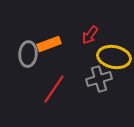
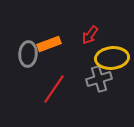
yellow ellipse: moved 2 px left, 1 px down; rotated 16 degrees counterclockwise
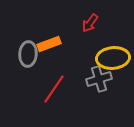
red arrow: moved 12 px up
yellow ellipse: moved 1 px right
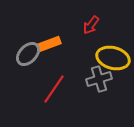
red arrow: moved 1 px right, 2 px down
gray ellipse: rotated 40 degrees clockwise
yellow ellipse: rotated 20 degrees clockwise
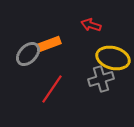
red arrow: rotated 72 degrees clockwise
gray cross: moved 2 px right
red line: moved 2 px left
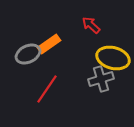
red arrow: rotated 24 degrees clockwise
orange rectangle: rotated 15 degrees counterclockwise
gray ellipse: rotated 20 degrees clockwise
red line: moved 5 px left
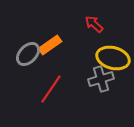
red arrow: moved 3 px right, 1 px up
orange rectangle: moved 1 px right, 1 px down
gray ellipse: rotated 20 degrees counterclockwise
red line: moved 4 px right
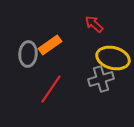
gray ellipse: rotated 40 degrees counterclockwise
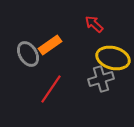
gray ellipse: rotated 35 degrees counterclockwise
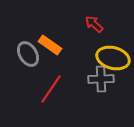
orange rectangle: rotated 70 degrees clockwise
gray cross: rotated 15 degrees clockwise
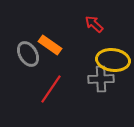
yellow ellipse: moved 2 px down; rotated 8 degrees counterclockwise
